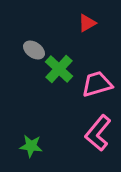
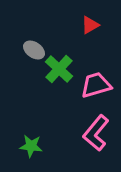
red triangle: moved 3 px right, 2 px down
pink trapezoid: moved 1 px left, 1 px down
pink L-shape: moved 2 px left
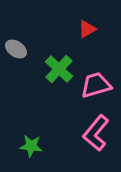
red triangle: moved 3 px left, 4 px down
gray ellipse: moved 18 px left, 1 px up
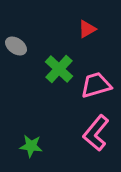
gray ellipse: moved 3 px up
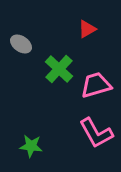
gray ellipse: moved 5 px right, 2 px up
pink L-shape: rotated 69 degrees counterclockwise
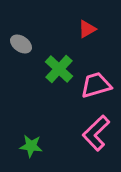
pink L-shape: rotated 75 degrees clockwise
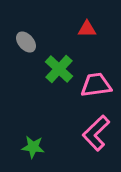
red triangle: rotated 30 degrees clockwise
gray ellipse: moved 5 px right, 2 px up; rotated 15 degrees clockwise
pink trapezoid: rotated 8 degrees clockwise
green star: moved 2 px right, 1 px down
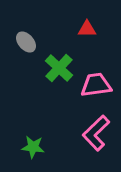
green cross: moved 1 px up
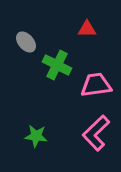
green cross: moved 2 px left, 3 px up; rotated 16 degrees counterclockwise
green star: moved 3 px right, 11 px up
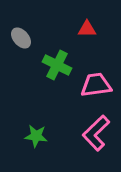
gray ellipse: moved 5 px left, 4 px up
